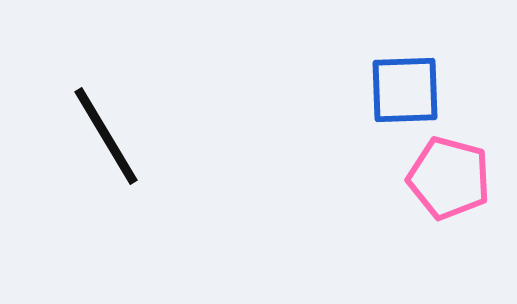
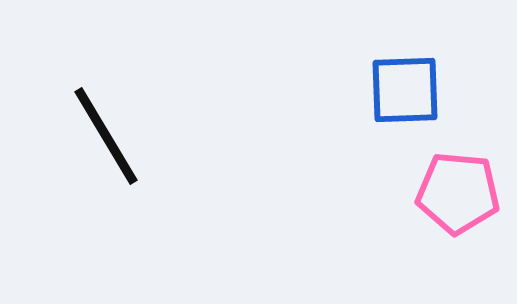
pink pentagon: moved 9 px right, 15 px down; rotated 10 degrees counterclockwise
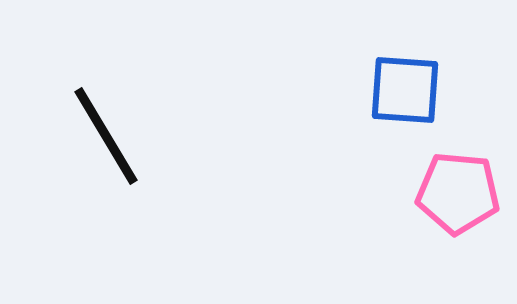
blue square: rotated 6 degrees clockwise
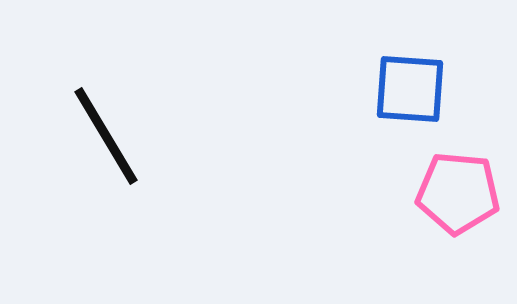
blue square: moved 5 px right, 1 px up
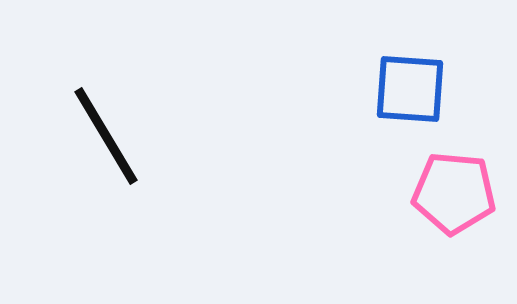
pink pentagon: moved 4 px left
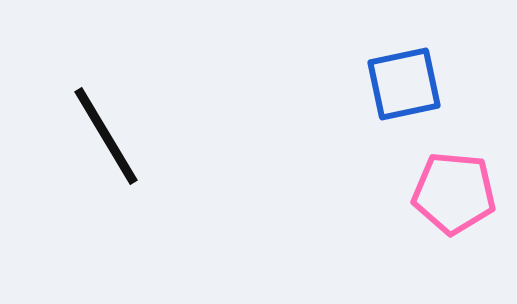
blue square: moved 6 px left, 5 px up; rotated 16 degrees counterclockwise
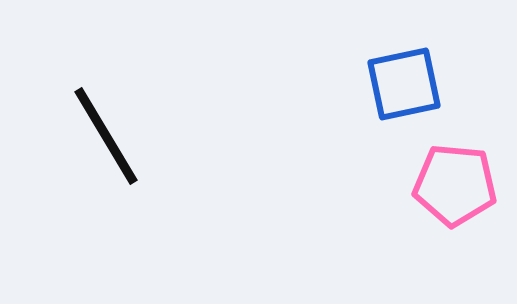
pink pentagon: moved 1 px right, 8 px up
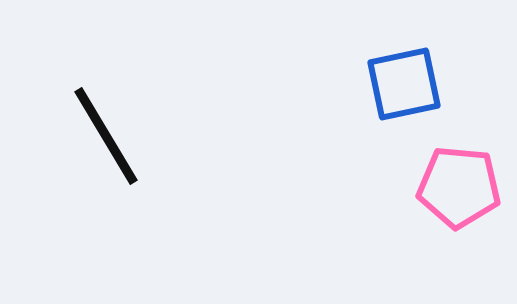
pink pentagon: moved 4 px right, 2 px down
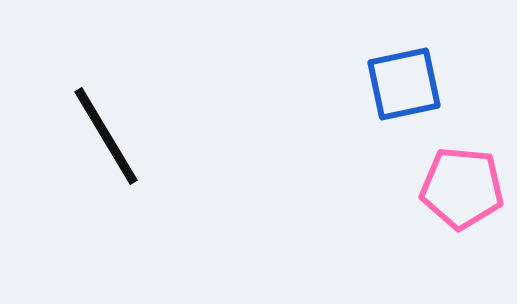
pink pentagon: moved 3 px right, 1 px down
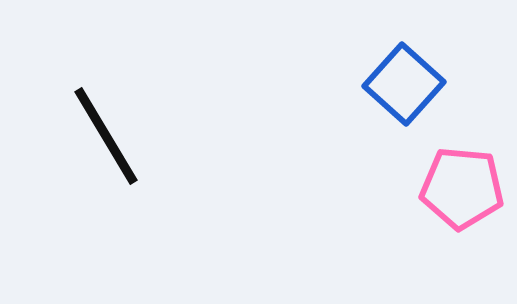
blue square: rotated 36 degrees counterclockwise
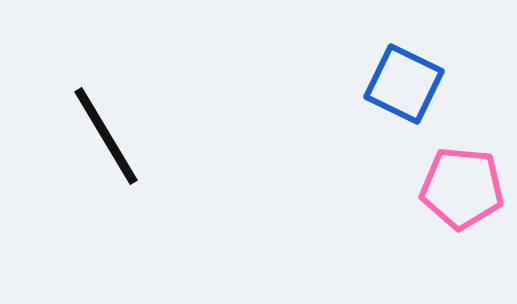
blue square: rotated 16 degrees counterclockwise
